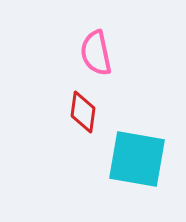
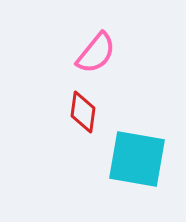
pink semicircle: rotated 129 degrees counterclockwise
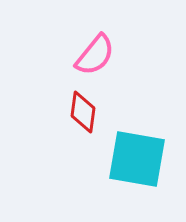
pink semicircle: moved 1 px left, 2 px down
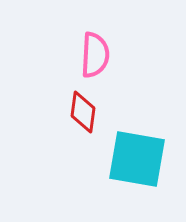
pink semicircle: rotated 36 degrees counterclockwise
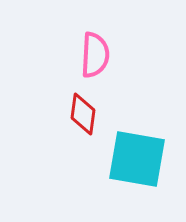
red diamond: moved 2 px down
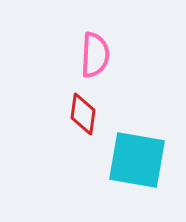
cyan square: moved 1 px down
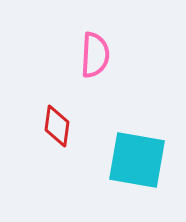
red diamond: moved 26 px left, 12 px down
